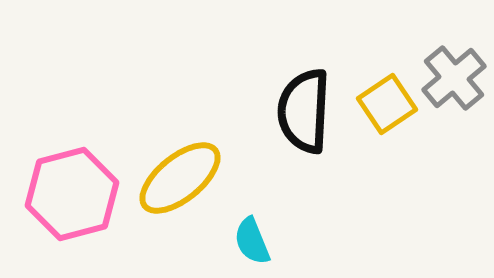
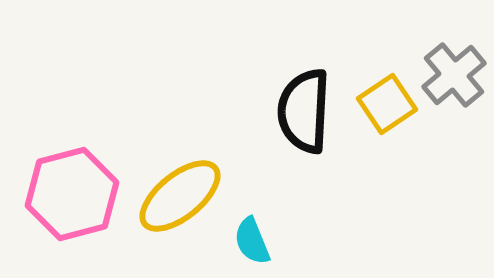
gray cross: moved 3 px up
yellow ellipse: moved 18 px down
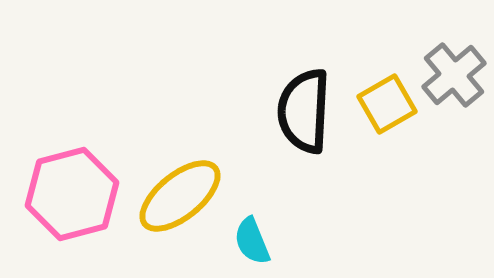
yellow square: rotated 4 degrees clockwise
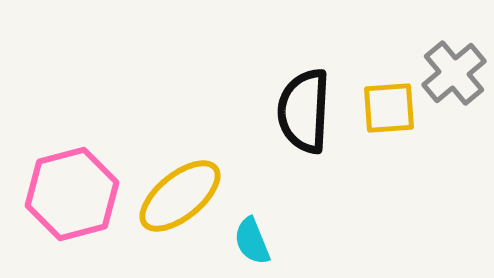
gray cross: moved 2 px up
yellow square: moved 2 px right, 4 px down; rotated 26 degrees clockwise
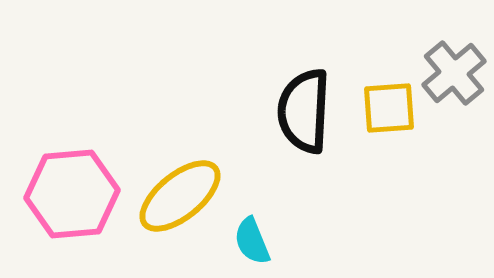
pink hexagon: rotated 10 degrees clockwise
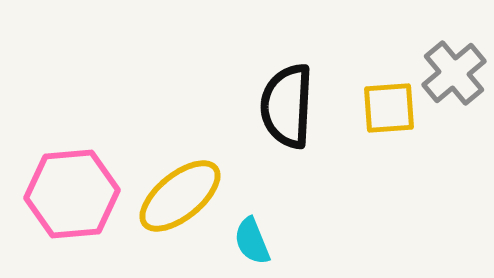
black semicircle: moved 17 px left, 5 px up
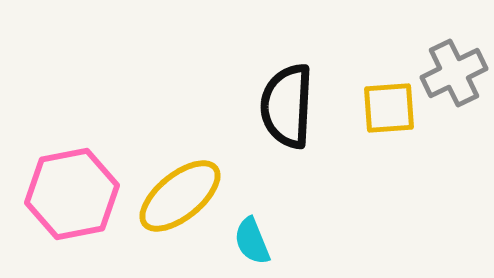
gray cross: rotated 14 degrees clockwise
pink hexagon: rotated 6 degrees counterclockwise
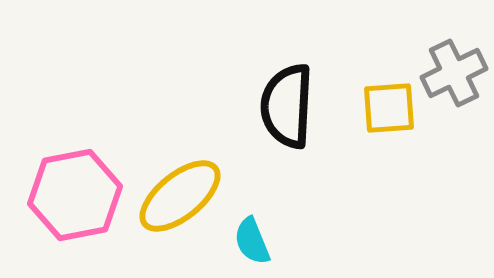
pink hexagon: moved 3 px right, 1 px down
